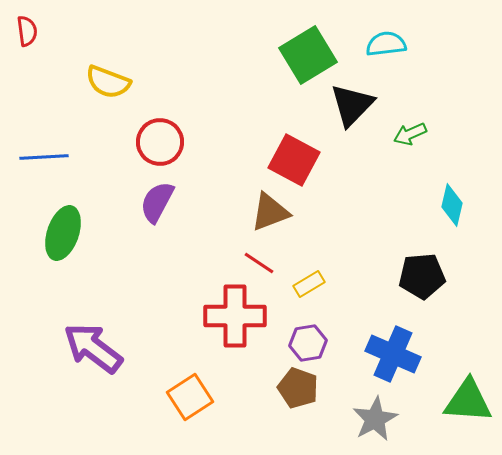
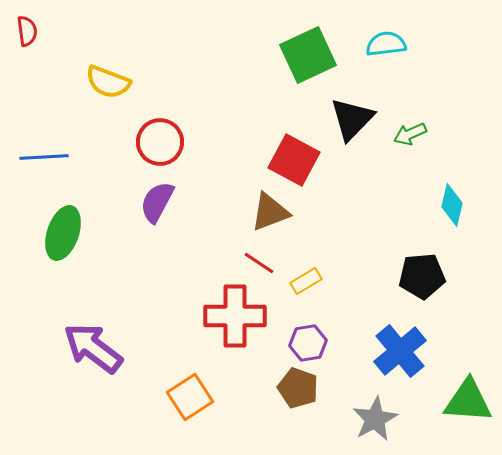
green square: rotated 6 degrees clockwise
black triangle: moved 14 px down
yellow rectangle: moved 3 px left, 3 px up
blue cross: moved 7 px right, 3 px up; rotated 26 degrees clockwise
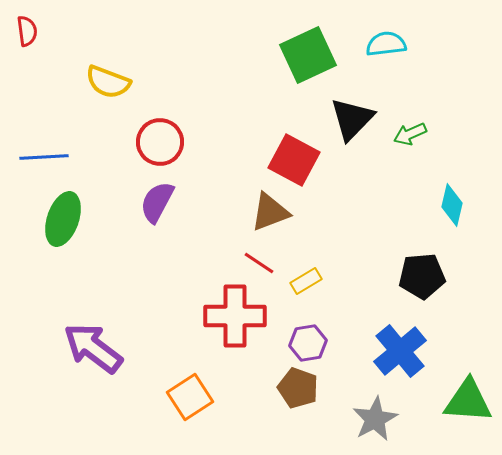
green ellipse: moved 14 px up
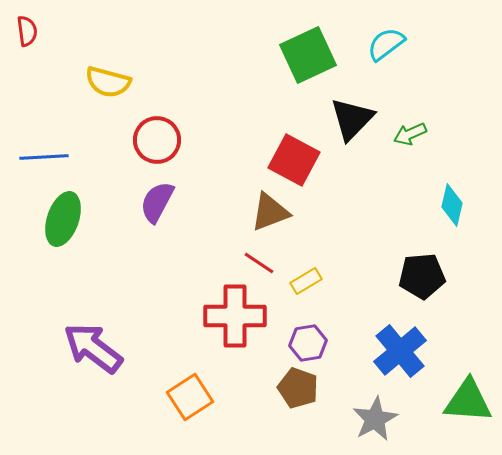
cyan semicircle: rotated 30 degrees counterclockwise
yellow semicircle: rotated 6 degrees counterclockwise
red circle: moved 3 px left, 2 px up
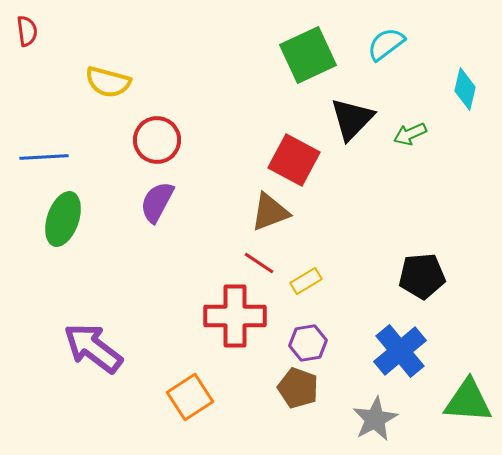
cyan diamond: moved 13 px right, 116 px up
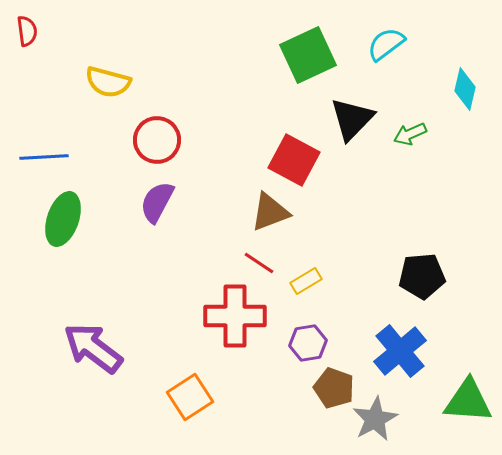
brown pentagon: moved 36 px right
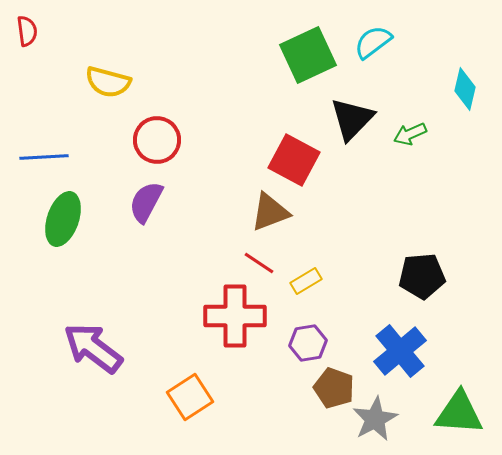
cyan semicircle: moved 13 px left, 2 px up
purple semicircle: moved 11 px left
green triangle: moved 9 px left, 12 px down
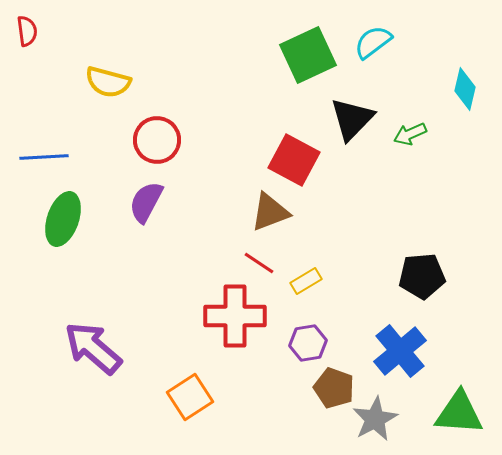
purple arrow: rotated 4 degrees clockwise
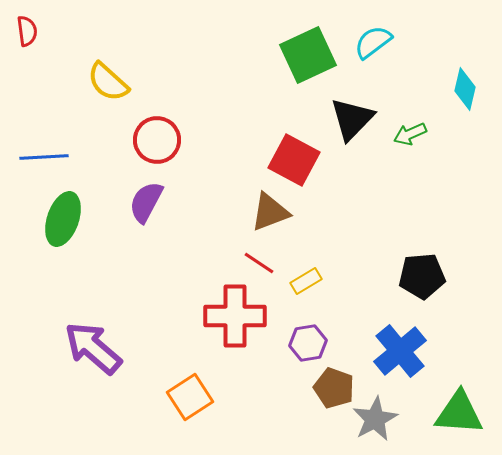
yellow semicircle: rotated 27 degrees clockwise
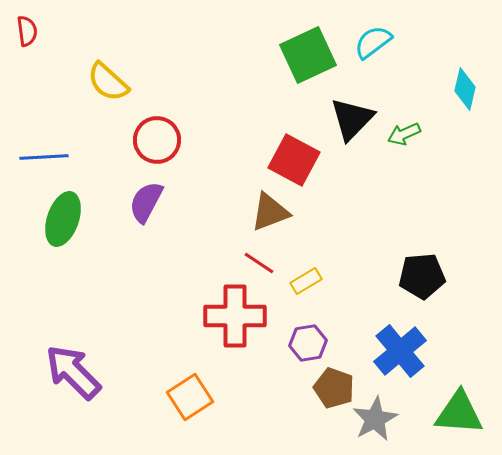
green arrow: moved 6 px left
purple arrow: moved 20 px left, 24 px down; rotated 4 degrees clockwise
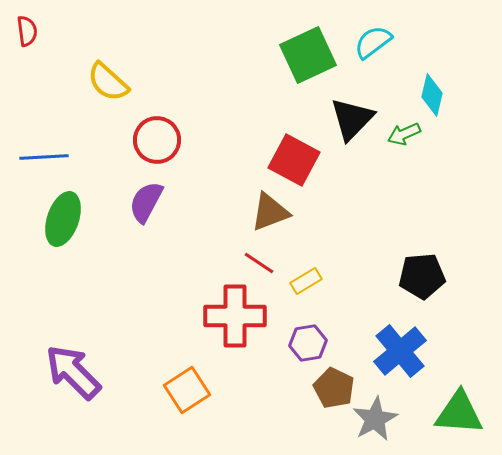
cyan diamond: moved 33 px left, 6 px down
brown pentagon: rotated 6 degrees clockwise
orange square: moved 3 px left, 7 px up
